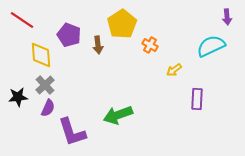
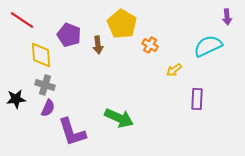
yellow pentagon: rotated 8 degrees counterclockwise
cyan semicircle: moved 3 px left
gray cross: rotated 30 degrees counterclockwise
black star: moved 2 px left, 2 px down
green arrow: moved 1 px right, 3 px down; rotated 136 degrees counterclockwise
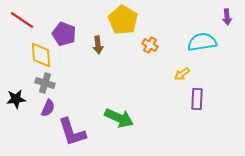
yellow pentagon: moved 1 px right, 4 px up
purple pentagon: moved 5 px left, 1 px up
cyan semicircle: moved 6 px left, 4 px up; rotated 16 degrees clockwise
yellow arrow: moved 8 px right, 4 px down
gray cross: moved 2 px up
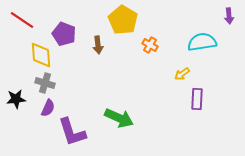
purple arrow: moved 2 px right, 1 px up
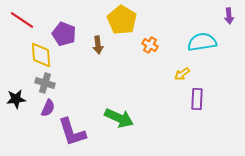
yellow pentagon: moved 1 px left
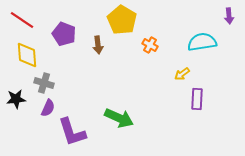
yellow diamond: moved 14 px left
gray cross: moved 1 px left
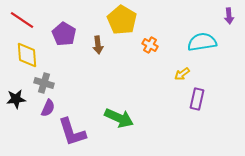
purple pentagon: rotated 10 degrees clockwise
purple rectangle: rotated 10 degrees clockwise
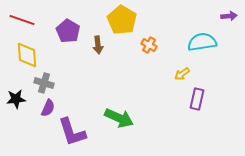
purple arrow: rotated 91 degrees counterclockwise
red line: rotated 15 degrees counterclockwise
purple pentagon: moved 4 px right, 3 px up
orange cross: moved 1 px left
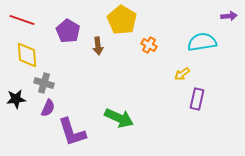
brown arrow: moved 1 px down
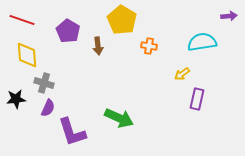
orange cross: moved 1 px down; rotated 21 degrees counterclockwise
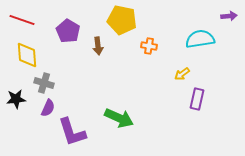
yellow pentagon: rotated 20 degrees counterclockwise
cyan semicircle: moved 2 px left, 3 px up
